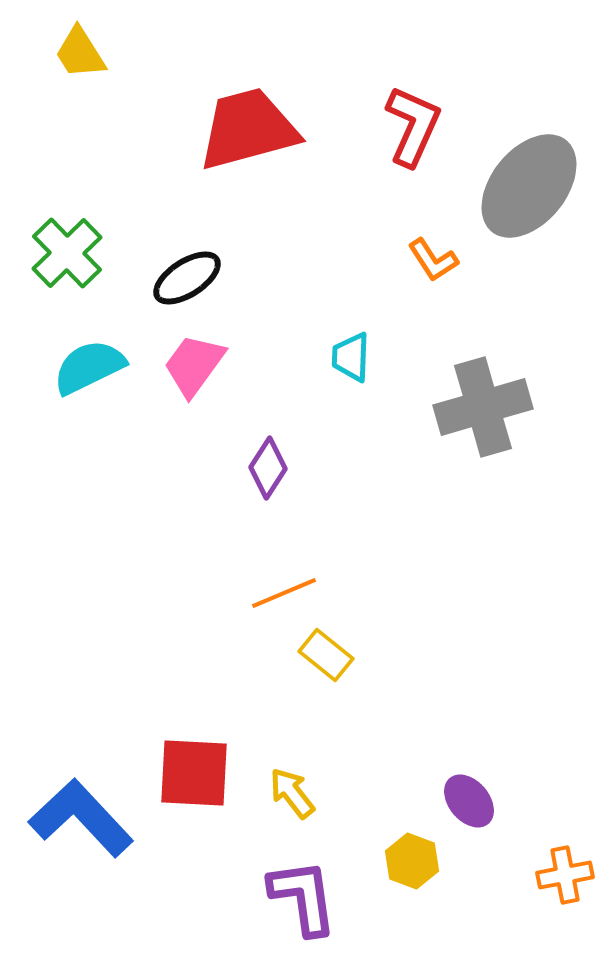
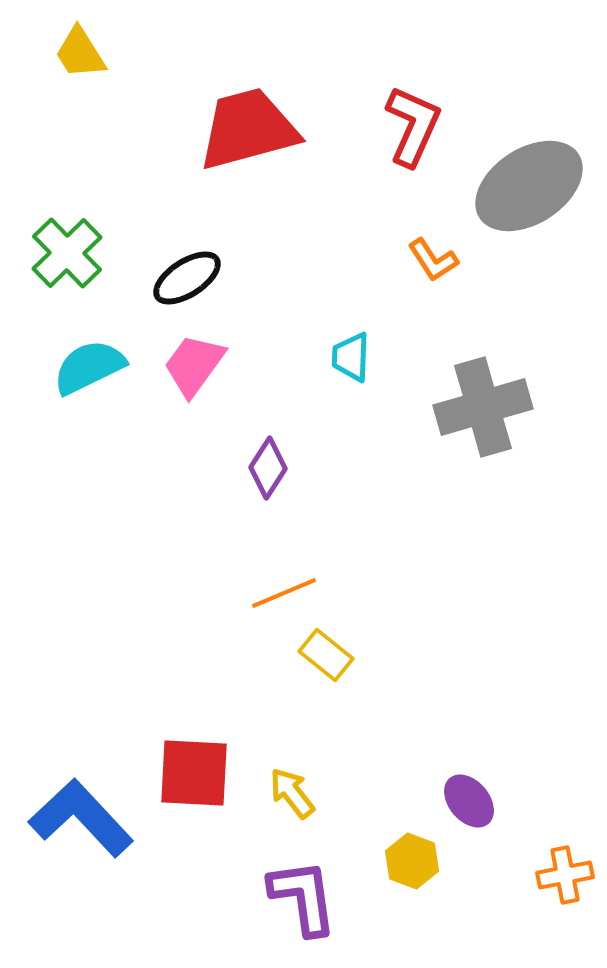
gray ellipse: rotated 18 degrees clockwise
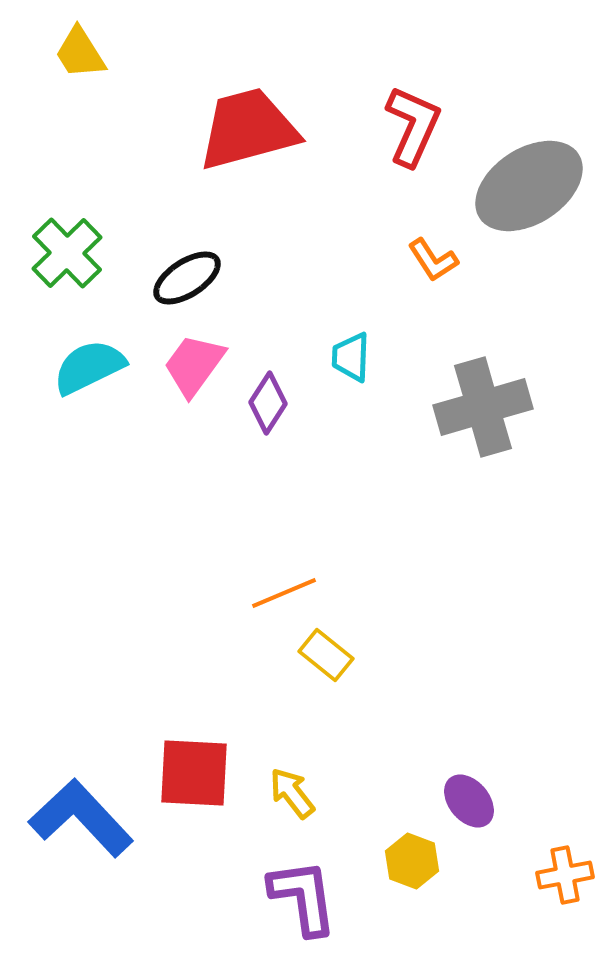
purple diamond: moved 65 px up
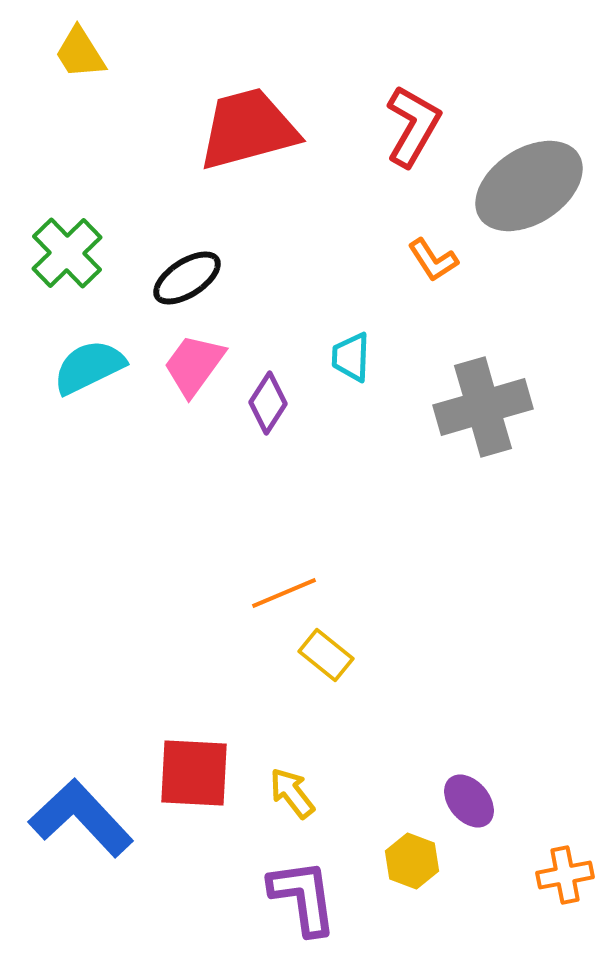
red L-shape: rotated 6 degrees clockwise
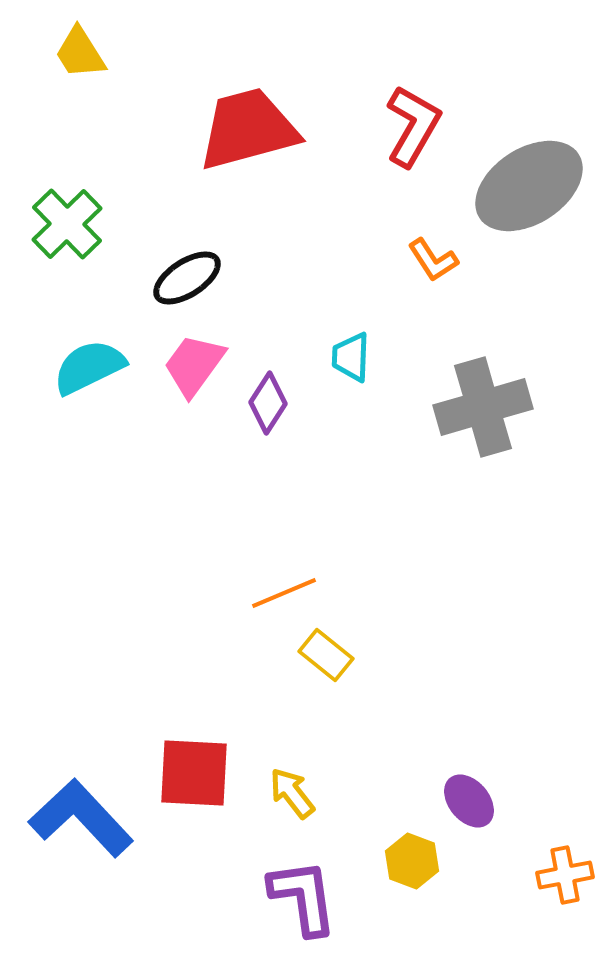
green cross: moved 29 px up
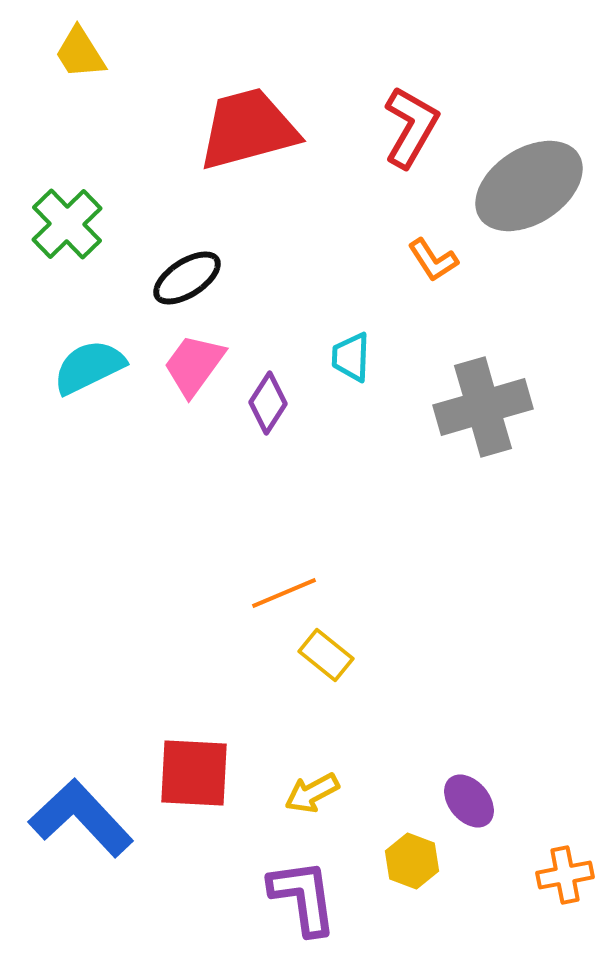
red L-shape: moved 2 px left, 1 px down
yellow arrow: moved 20 px right; rotated 80 degrees counterclockwise
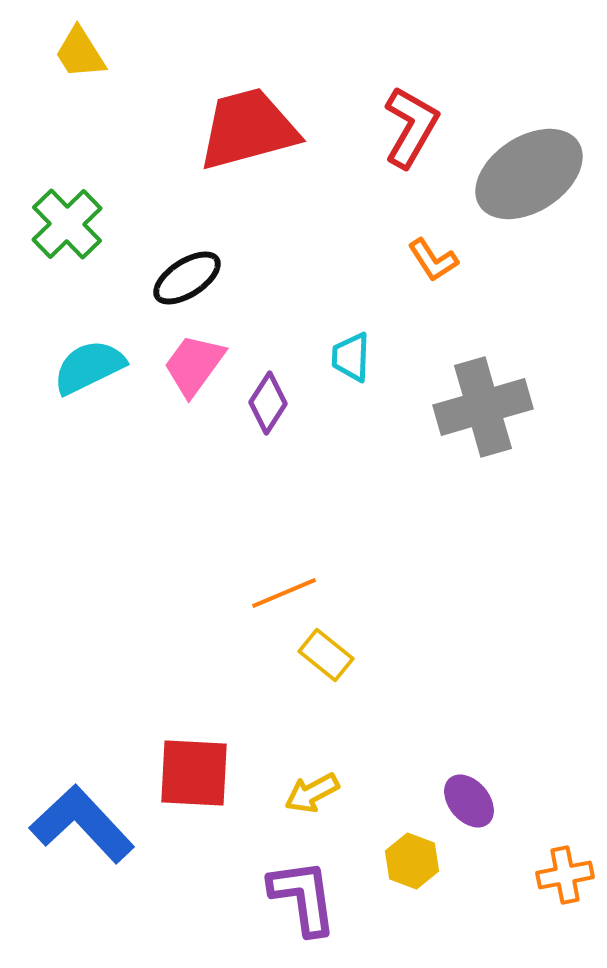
gray ellipse: moved 12 px up
blue L-shape: moved 1 px right, 6 px down
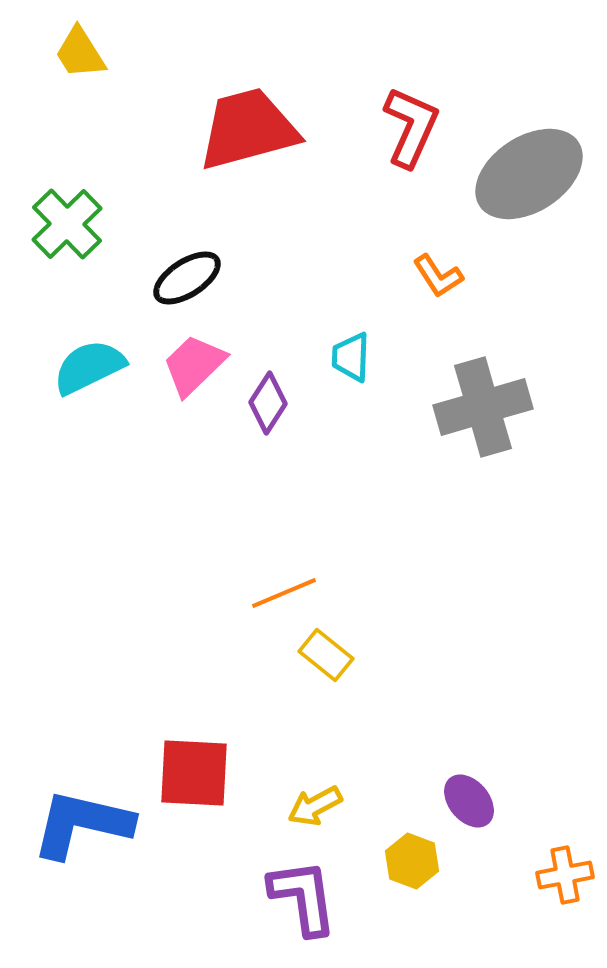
red L-shape: rotated 6 degrees counterclockwise
orange L-shape: moved 5 px right, 16 px down
pink trapezoid: rotated 10 degrees clockwise
yellow arrow: moved 3 px right, 13 px down
blue L-shape: rotated 34 degrees counterclockwise
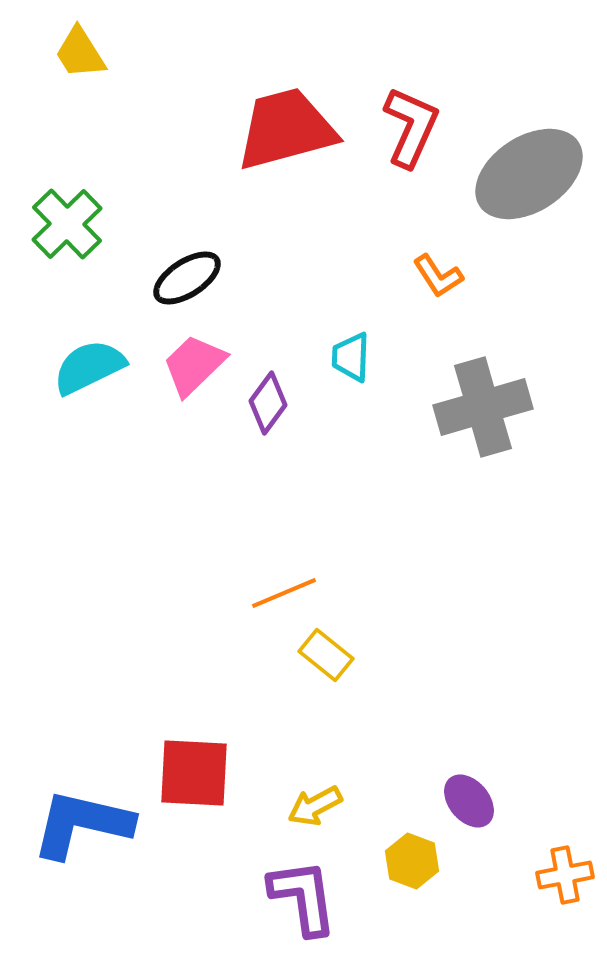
red trapezoid: moved 38 px right
purple diamond: rotated 4 degrees clockwise
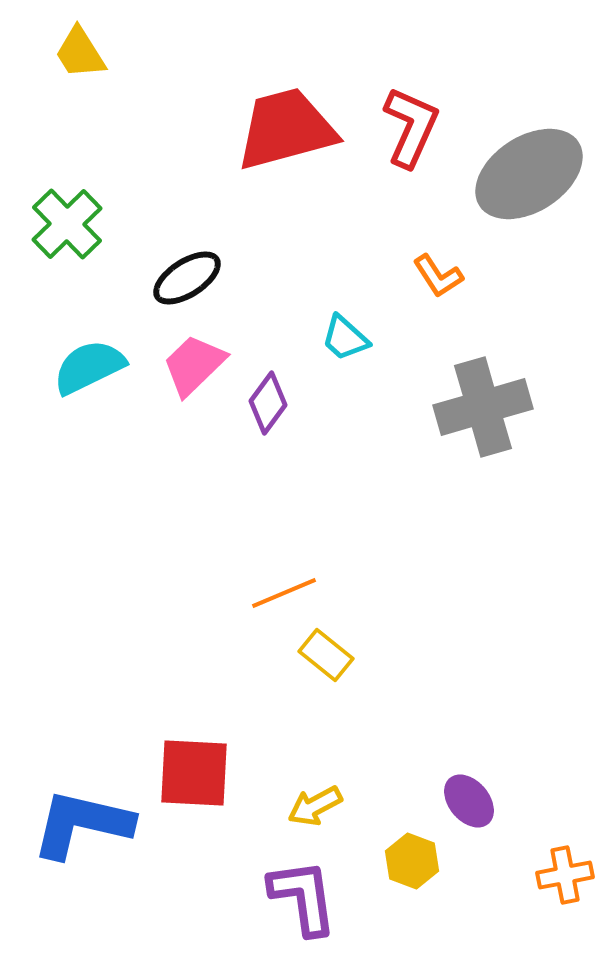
cyan trapezoid: moved 6 px left, 19 px up; rotated 50 degrees counterclockwise
